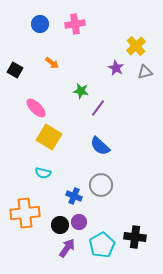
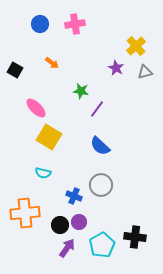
purple line: moved 1 px left, 1 px down
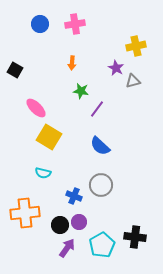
yellow cross: rotated 30 degrees clockwise
orange arrow: moved 20 px right; rotated 56 degrees clockwise
gray triangle: moved 12 px left, 9 px down
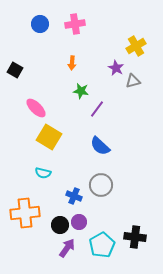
yellow cross: rotated 18 degrees counterclockwise
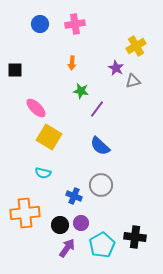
black square: rotated 28 degrees counterclockwise
purple circle: moved 2 px right, 1 px down
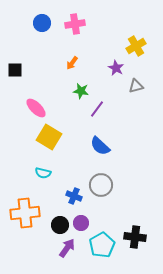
blue circle: moved 2 px right, 1 px up
orange arrow: rotated 32 degrees clockwise
gray triangle: moved 3 px right, 5 px down
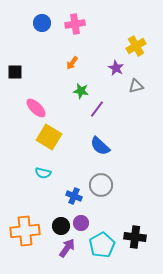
black square: moved 2 px down
orange cross: moved 18 px down
black circle: moved 1 px right, 1 px down
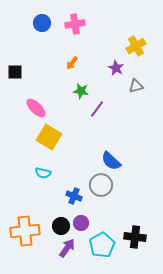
blue semicircle: moved 11 px right, 15 px down
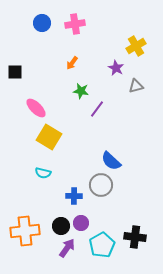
blue cross: rotated 21 degrees counterclockwise
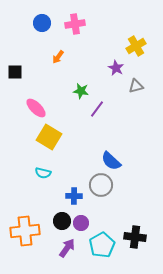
orange arrow: moved 14 px left, 6 px up
black circle: moved 1 px right, 5 px up
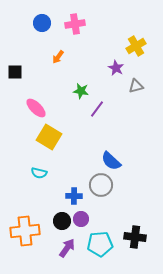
cyan semicircle: moved 4 px left
purple circle: moved 4 px up
cyan pentagon: moved 2 px left, 1 px up; rotated 25 degrees clockwise
